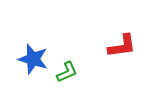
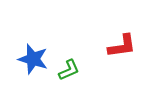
green L-shape: moved 2 px right, 2 px up
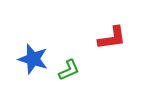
red L-shape: moved 10 px left, 8 px up
